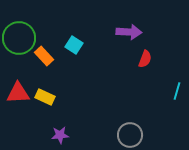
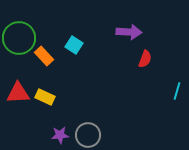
gray circle: moved 42 px left
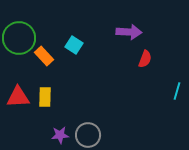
red triangle: moved 4 px down
yellow rectangle: rotated 66 degrees clockwise
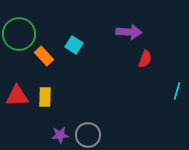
green circle: moved 4 px up
red triangle: moved 1 px left, 1 px up
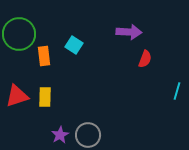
orange rectangle: rotated 36 degrees clockwise
red triangle: rotated 15 degrees counterclockwise
purple star: rotated 24 degrees counterclockwise
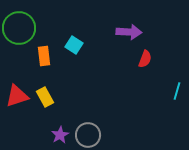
green circle: moved 6 px up
yellow rectangle: rotated 30 degrees counterclockwise
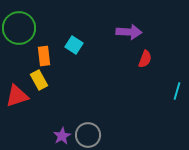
yellow rectangle: moved 6 px left, 17 px up
purple star: moved 2 px right, 1 px down
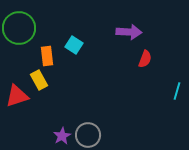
orange rectangle: moved 3 px right
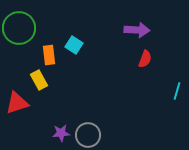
purple arrow: moved 8 px right, 2 px up
orange rectangle: moved 2 px right, 1 px up
red triangle: moved 7 px down
purple star: moved 1 px left, 3 px up; rotated 24 degrees clockwise
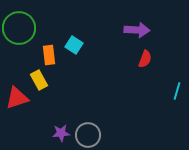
red triangle: moved 5 px up
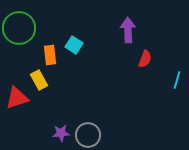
purple arrow: moved 9 px left; rotated 95 degrees counterclockwise
orange rectangle: moved 1 px right
cyan line: moved 11 px up
